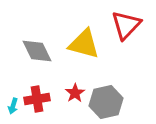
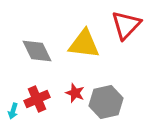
yellow triangle: rotated 8 degrees counterclockwise
red star: rotated 18 degrees counterclockwise
red cross: rotated 15 degrees counterclockwise
cyan arrow: moved 5 px down
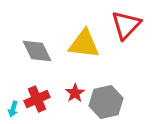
red star: rotated 18 degrees clockwise
cyan arrow: moved 2 px up
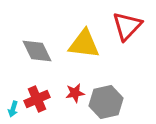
red triangle: moved 1 px right, 1 px down
red star: rotated 24 degrees clockwise
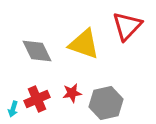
yellow triangle: rotated 12 degrees clockwise
red star: moved 3 px left
gray hexagon: moved 1 px down
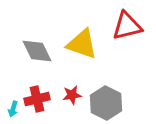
red triangle: rotated 32 degrees clockwise
yellow triangle: moved 2 px left
red star: moved 2 px down
red cross: rotated 10 degrees clockwise
gray hexagon: rotated 20 degrees counterclockwise
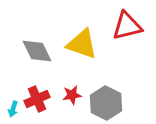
red cross: rotated 10 degrees counterclockwise
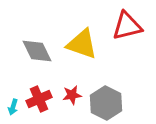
red cross: moved 2 px right
cyan arrow: moved 2 px up
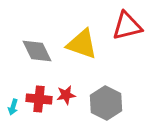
red star: moved 6 px left
red cross: rotated 30 degrees clockwise
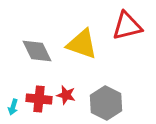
red star: rotated 24 degrees clockwise
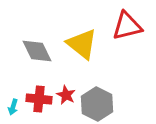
yellow triangle: rotated 20 degrees clockwise
red star: rotated 12 degrees clockwise
gray hexagon: moved 9 px left, 1 px down
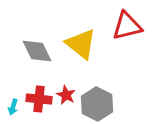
yellow triangle: moved 1 px left
